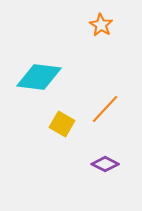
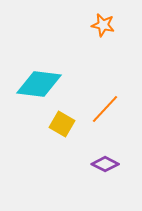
orange star: moved 2 px right; rotated 20 degrees counterclockwise
cyan diamond: moved 7 px down
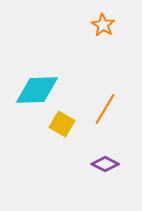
orange star: rotated 20 degrees clockwise
cyan diamond: moved 2 px left, 6 px down; rotated 9 degrees counterclockwise
orange line: rotated 12 degrees counterclockwise
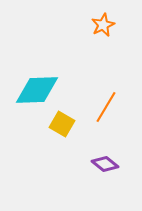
orange star: rotated 15 degrees clockwise
orange line: moved 1 px right, 2 px up
purple diamond: rotated 12 degrees clockwise
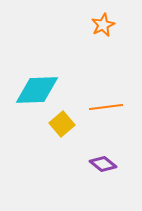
orange line: rotated 52 degrees clockwise
yellow square: rotated 20 degrees clockwise
purple diamond: moved 2 px left
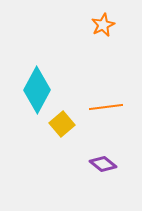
cyan diamond: rotated 60 degrees counterclockwise
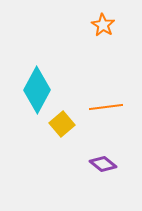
orange star: rotated 15 degrees counterclockwise
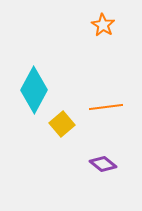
cyan diamond: moved 3 px left
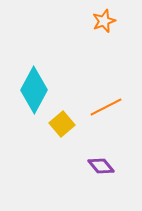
orange star: moved 1 px right, 4 px up; rotated 20 degrees clockwise
orange line: rotated 20 degrees counterclockwise
purple diamond: moved 2 px left, 2 px down; rotated 12 degrees clockwise
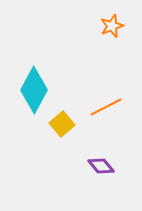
orange star: moved 8 px right, 5 px down
